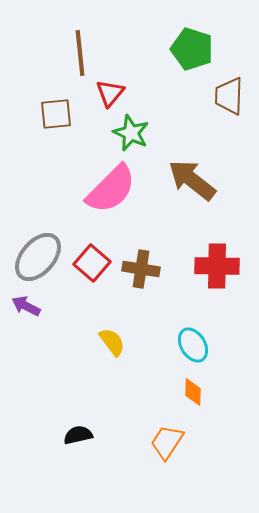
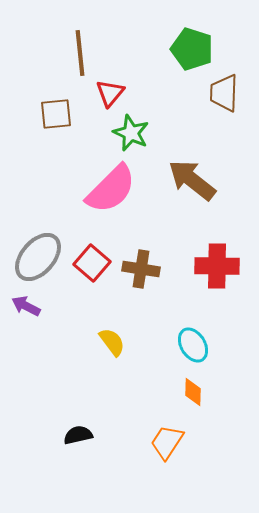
brown trapezoid: moved 5 px left, 3 px up
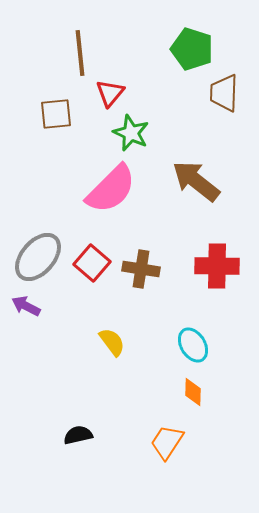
brown arrow: moved 4 px right, 1 px down
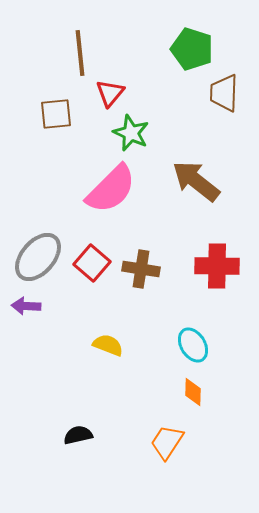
purple arrow: rotated 24 degrees counterclockwise
yellow semicircle: moved 4 px left, 3 px down; rotated 32 degrees counterclockwise
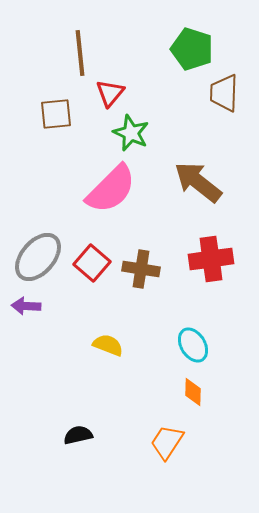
brown arrow: moved 2 px right, 1 px down
red cross: moved 6 px left, 7 px up; rotated 9 degrees counterclockwise
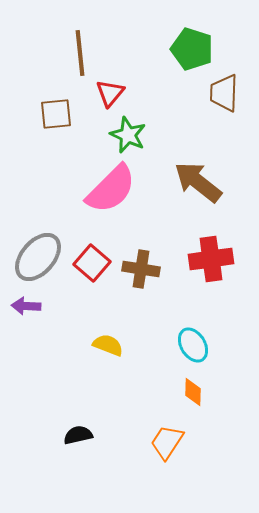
green star: moved 3 px left, 2 px down
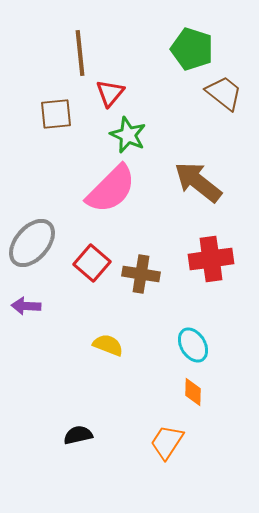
brown trapezoid: rotated 126 degrees clockwise
gray ellipse: moved 6 px left, 14 px up
brown cross: moved 5 px down
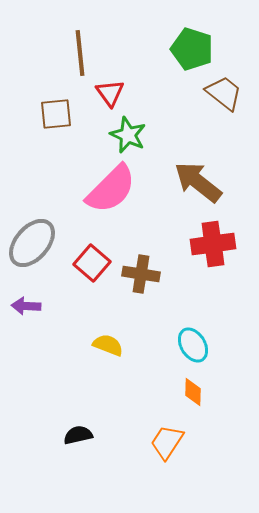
red triangle: rotated 16 degrees counterclockwise
red cross: moved 2 px right, 15 px up
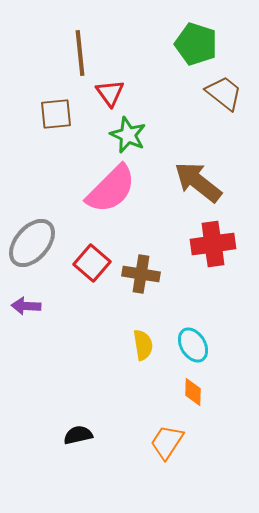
green pentagon: moved 4 px right, 5 px up
yellow semicircle: moved 35 px right; rotated 60 degrees clockwise
